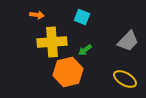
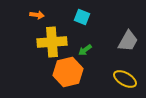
gray trapezoid: rotated 15 degrees counterclockwise
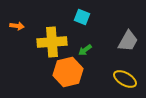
orange arrow: moved 20 px left, 11 px down
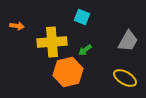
yellow ellipse: moved 1 px up
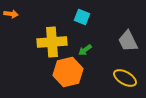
orange arrow: moved 6 px left, 12 px up
gray trapezoid: rotated 125 degrees clockwise
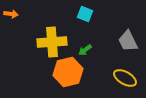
cyan square: moved 3 px right, 3 px up
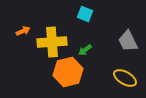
orange arrow: moved 12 px right, 17 px down; rotated 32 degrees counterclockwise
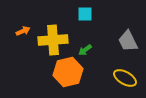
cyan square: rotated 21 degrees counterclockwise
yellow cross: moved 1 px right, 2 px up
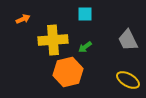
orange arrow: moved 12 px up
gray trapezoid: moved 1 px up
green arrow: moved 3 px up
yellow ellipse: moved 3 px right, 2 px down
